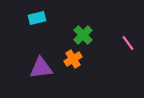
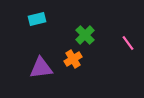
cyan rectangle: moved 1 px down
green cross: moved 2 px right
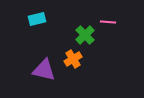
pink line: moved 20 px left, 21 px up; rotated 49 degrees counterclockwise
purple triangle: moved 3 px right, 2 px down; rotated 20 degrees clockwise
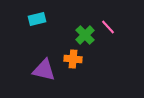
pink line: moved 5 px down; rotated 42 degrees clockwise
orange cross: rotated 36 degrees clockwise
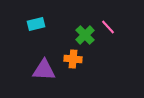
cyan rectangle: moved 1 px left, 5 px down
purple triangle: rotated 10 degrees counterclockwise
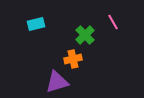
pink line: moved 5 px right, 5 px up; rotated 14 degrees clockwise
orange cross: rotated 18 degrees counterclockwise
purple triangle: moved 13 px right, 12 px down; rotated 20 degrees counterclockwise
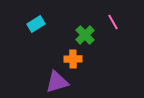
cyan rectangle: rotated 18 degrees counterclockwise
orange cross: rotated 12 degrees clockwise
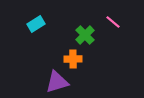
pink line: rotated 21 degrees counterclockwise
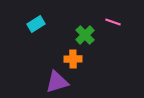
pink line: rotated 21 degrees counterclockwise
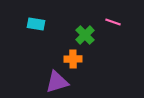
cyan rectangle: rotated 42 degrees clockwise
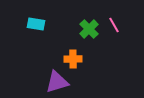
pink line: moved 1 px right, 3 px down; rotated 42 degrees clockwise
green cross: moved 4 px right, 6 px up
